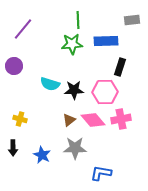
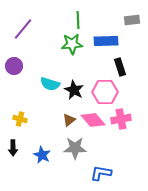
black rectangle: rotated 36 degrees counterclockwise
black star: rotated 30 degrees clockwise
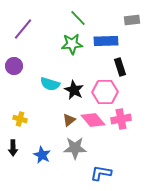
green line: moved 2 px up; rotated 42 degrees counterclockwise
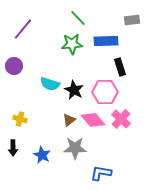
pink cross: rotated 36 degrees counterclockwise
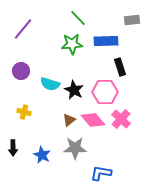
purple circle: moved 7 px right, 5 px down
yellow cross: moved 4 px right, 7 px up
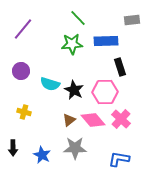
blue L-shape: moved 18 px right, 14 px up
